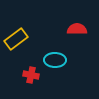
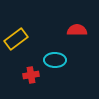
red semicircle: moved 1 px down
red cross: rotated 21 degrees counterclockwise
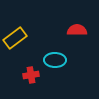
yellow rectangle: moved 1 px left, 1 px up
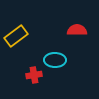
yellow rectangle: moved 1 px right, 2 px up
red cross: moved 3 px right
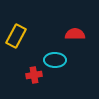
red semicircle: moved 2 px left, 4 px down
yellow rectangle: rotated 25 degrees counterclockwise
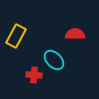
cyan ellipse: moved 1 px left; rotated 45 degrees clockwise
red cross: rotated 14 degrees clockwise
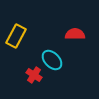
cyan ellipse: moved 2 px left
red cross: rotated 28 degrees clockwise
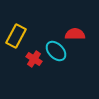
cyan ellipse: moved 4 px right, 9 px up
red cross: moved 16 px up
